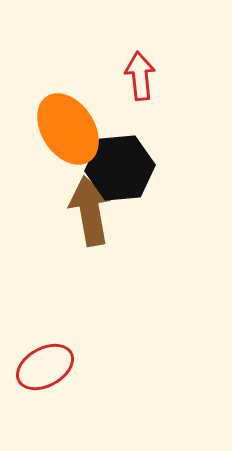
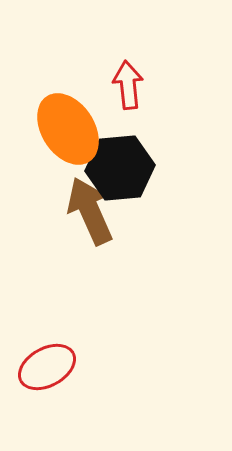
red arrow: moved 12 px left, 9 px down
brown arrow: rotated 14 degrees counterclockwise
red ellipse: moved 2 px right
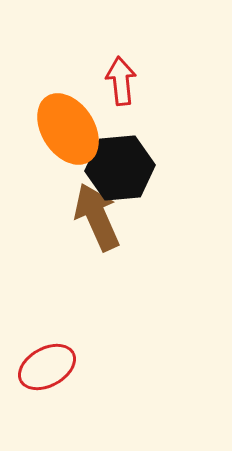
red arrow: moved 7 px left, 4 px up
brown arrow: moved 7 px right, 6 px down
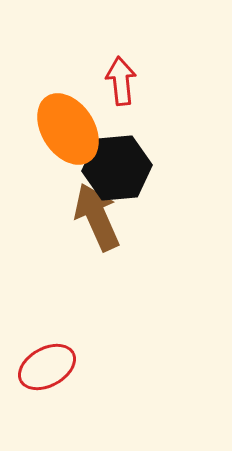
black hexagon: moved 3 px left
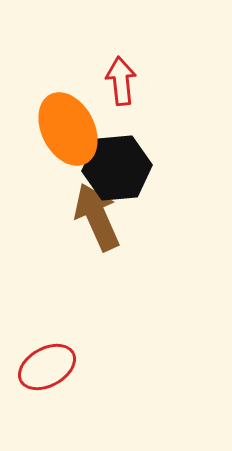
orange ellipse: rotated 6 degrees clockwise
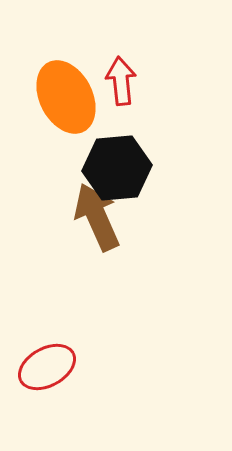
orange ellipse: moved 2 px left, 32 px up
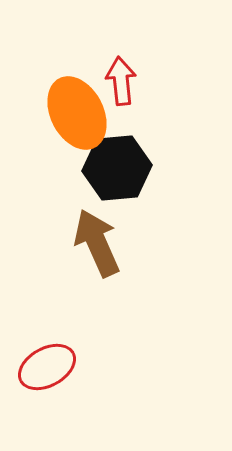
orange ellipse: moved 11 px right, 16 px down
brown arrow: moved 26 px down
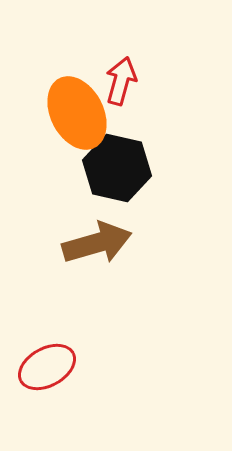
red arrow: rotated 21 degrees clockwise
black hexagon: rotated 18 degrees clockwise
brown arrow: rotated 98 degrees clockwise
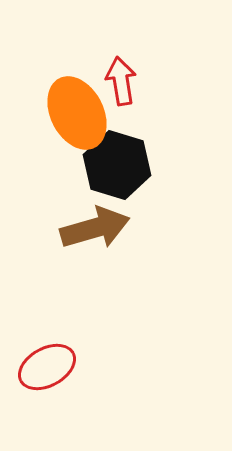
red arrow: rotated 24 degrees counterclockwise
black hexagon: moved 3 px up; rotated 4 degrees clockwise
brown arrow: moved 2 px left, 15 px up
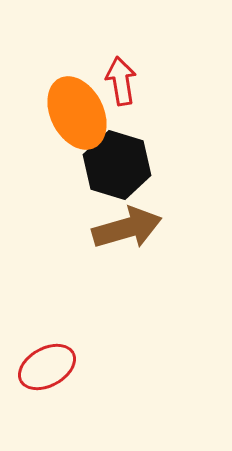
brown arrow: moved 32 px right
